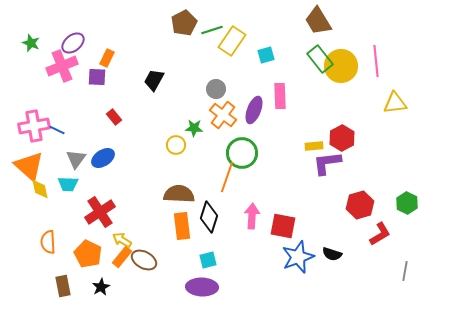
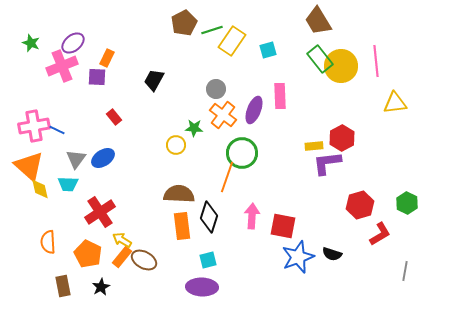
cyan square at (266, 55): moved 2 px right, 5 px up
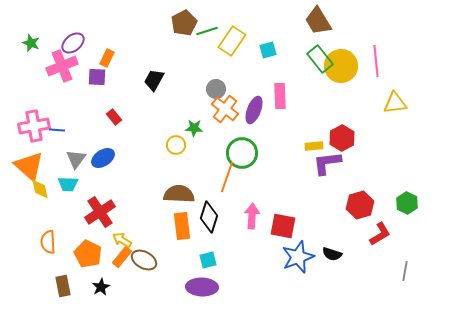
green line at (212, 30): moved 5 px left, 1 px down
orange cross at (223, 115): moved 2 px right, 6 px up
blue line at (57, 130): rotated 21 degrees counterclockwise
